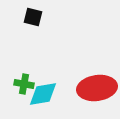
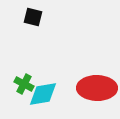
green cross: rotated 18 degrees clockwise
red ellipse: rotated 9 degrees clockwise
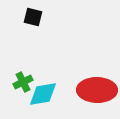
green cross: moved 1 px left, 2 px up; rotated 36 degrees clockwise
red ellipse: moved 2 px down
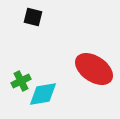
green cross: moved 2 px left, 1 px up
red ellipse: moved 3 px left, 21 px up; rotated 33 degrees clockwise
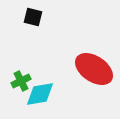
cyan diamond: moved 3 px left
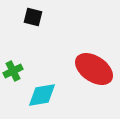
green cross: moved 8 px left, 10 px up
cyan diamond: moved 2 px right, 1 px down
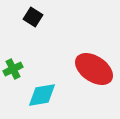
black square: rotated 18 degrees clockwise
green cross: moved 2 px up
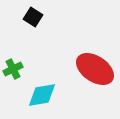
red ellipse: moved 1 px right
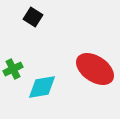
cyan diamond: moved 8 px up
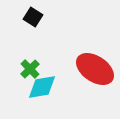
green cross: moved 17 px right; rotated 18 degrees counterclockwise
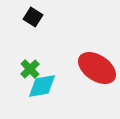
red ellipse: moved 2 px right, 1 px up
cyan diamond: moved 1 px up
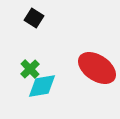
black square: moved 1 px right, 1 px down
